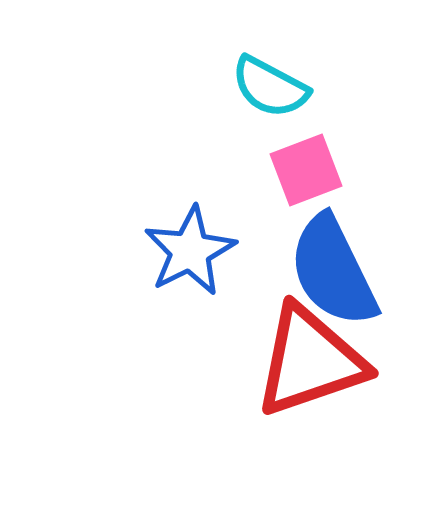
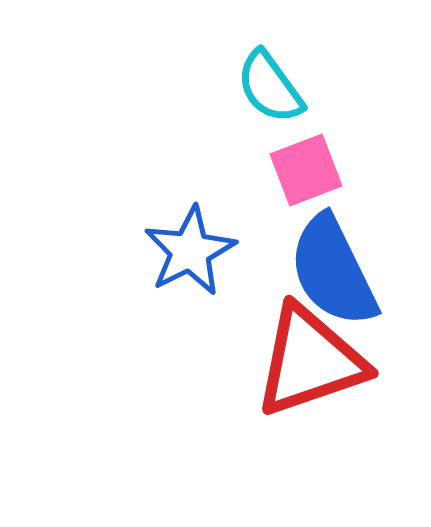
cyan semicircle: rotated 26 degrees clockwise
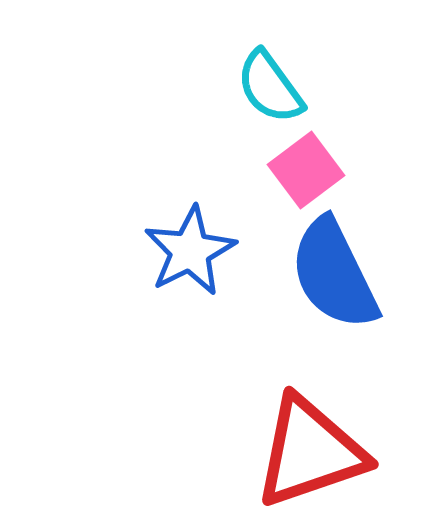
pink square: rotated 16 degrees counterclockwise
blue semicircle: moved 1 px right, 3 px down
red triangle: moved 91 px down
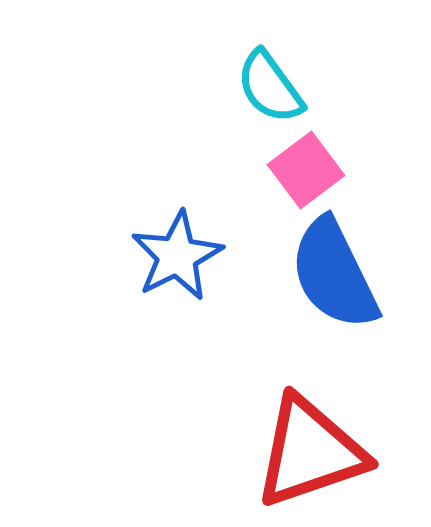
blue star: moved 13 px left, 5 px down
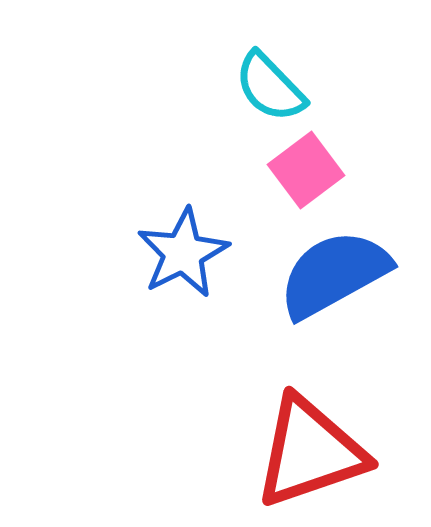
cyan semicircle: rotated 8 degrees counterclockwise
blue star: moved 6 px right, 3 px up
blue semicircle: rotated 87 degrees clockwise
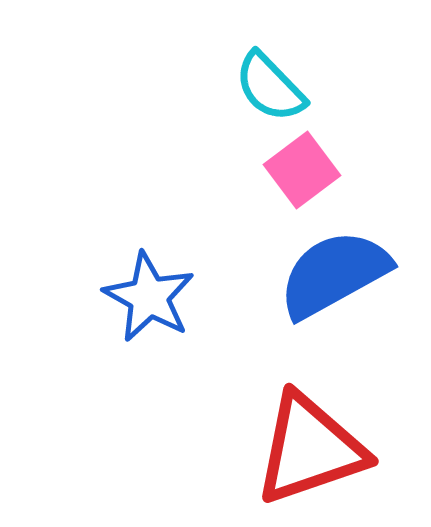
pink square: moved 4 px left
blue star: moved 34 px left, 44 px down; rotated 16 degrees counterclockwise
red triangle: moved 3 px up
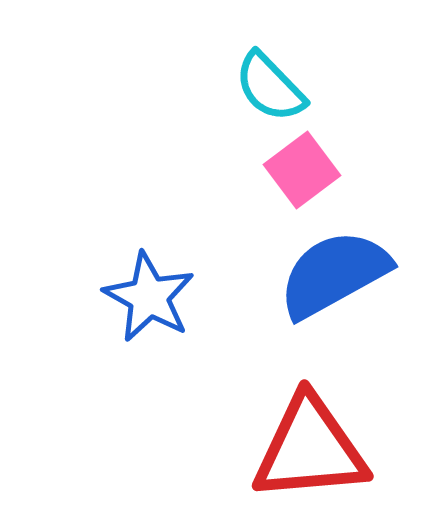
red triangle: rotated 14 degrees clockwise
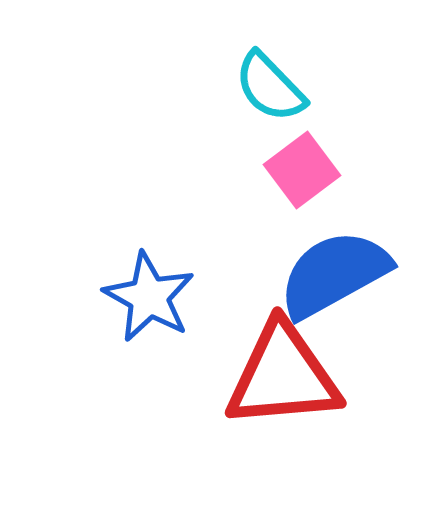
red triangle: moved 27 px left, 73 px up
